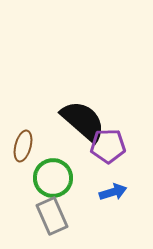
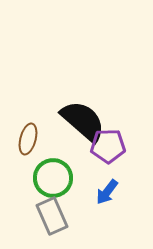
brown ellipse: moved 5 px right, 7 px up
blue arrow: moved 6 px left; rotated 144 degrees clockwise
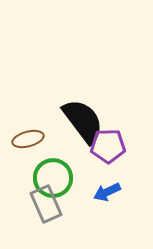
black semicircle: rotated 12 degrees clockwise
brown ellipse: rotated 60 degrees clockwise
blue arrow: rotated 28 degrees clockwise
gray rectangle: moved 6 px left, 12 px up
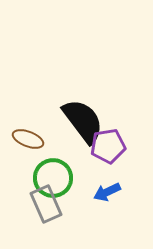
brown ellipse: rotated 36 degrees clockwise
purple pentagon: rotated 8 degrees counterclockwise
